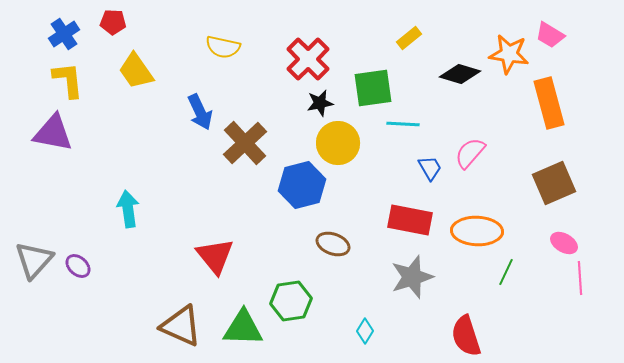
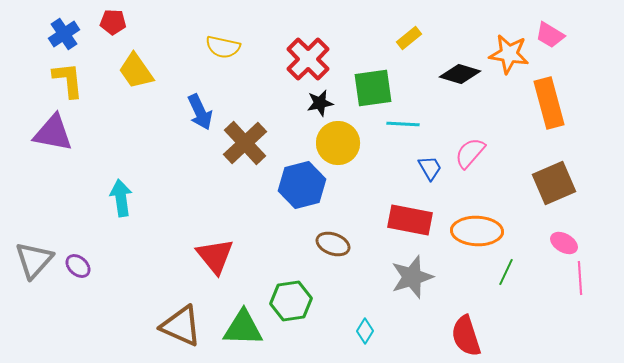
cyan arrow: moved 7 px left, 11 px up
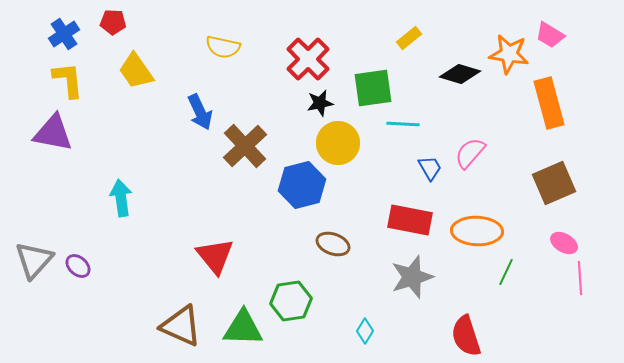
brown cross: moved 3 px down
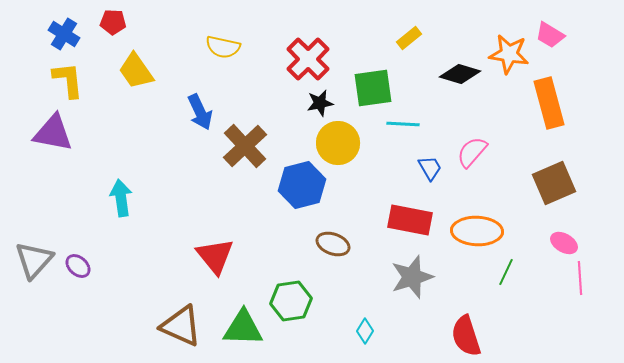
blue cross: rotated 24 degrees counterclockwise
pink semicircle: moved 2 px right, 1 px up
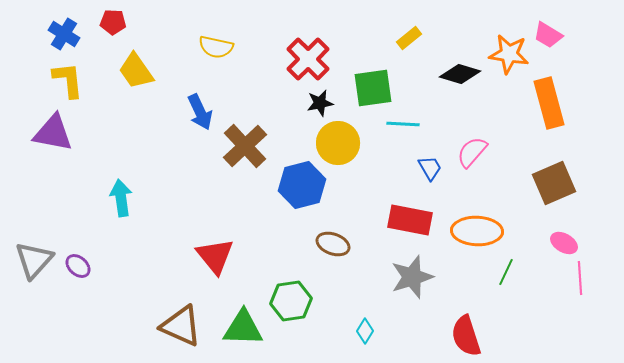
pink trapezoid: moved 2 px left
yellow semicircle: moved 7 px left
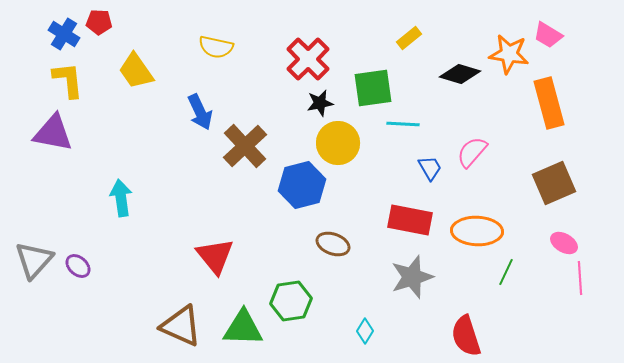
red pentagon: moved 14 px left
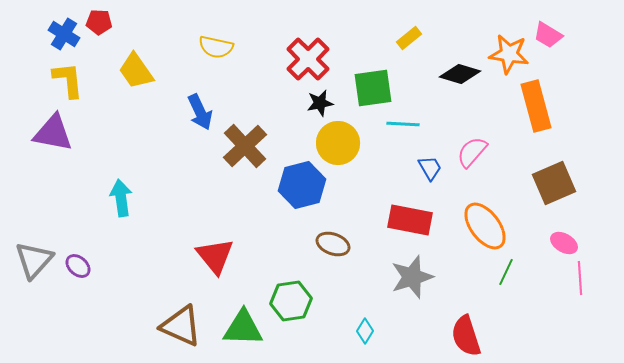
orange rectangle: moved 13 px left, 3 px down
orange ellipse: moved 8 px right, 5 px up; rotated 51 degrees clockwise
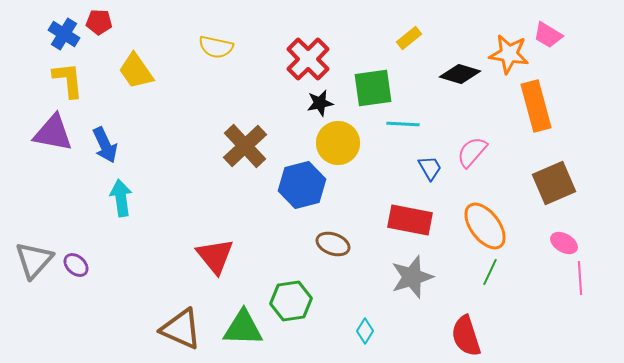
blue arrow: moved 95 px left, 33 px down
purple ellipse: moved 2 px left, 1 px up
green line: moved 16 px left
brown triangle: moved 3 px down
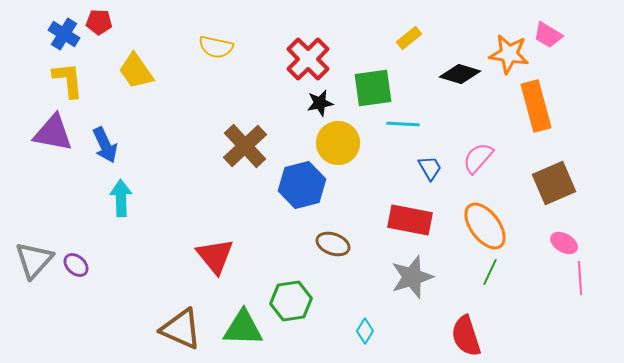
pink semicircle: moved 6 px right, 6 px down
cyan arrow: rotated 6 degrees clockwise
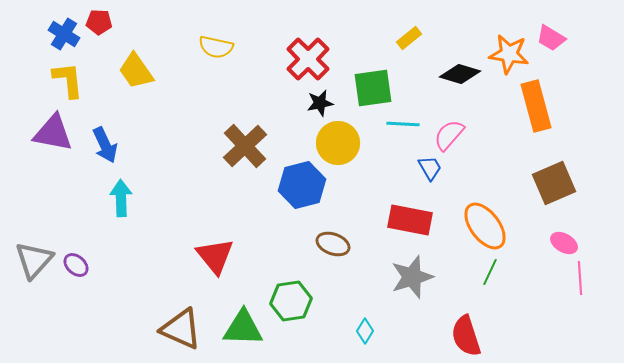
pink trapezoid: moved 3 px right, 3 px down
pink semicircle: moved 29 px left, 23 px up
